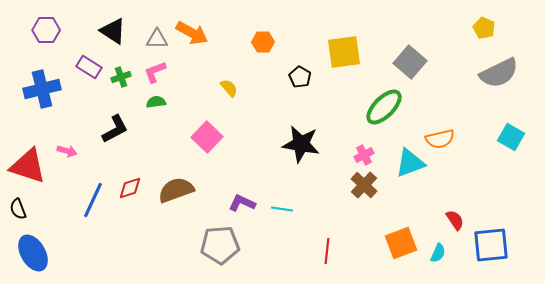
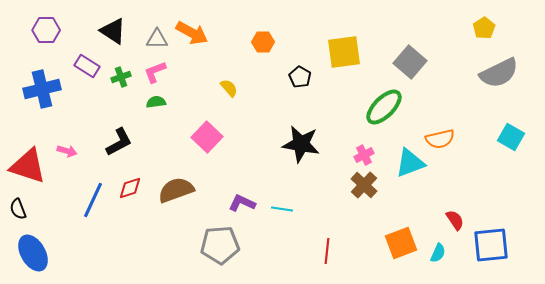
yellow pentagon: rotated 15 degrees clockwise
purple rectangle: moved 2 px left, 1 px up
black L-shape: moved 4 px right, 13 px down
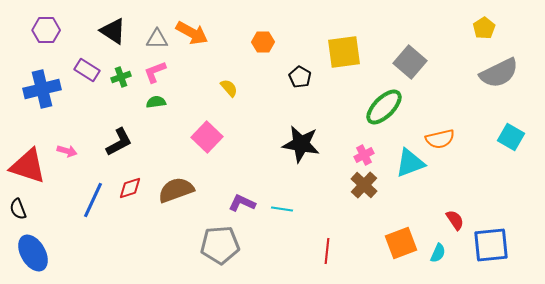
purple rectangle: moved 4 px down
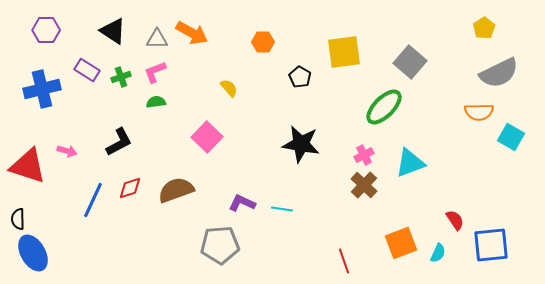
orange semicircle: moved 39 px right, 27 px up; rotated 12 degrees clockwise
black semicircle: moved 10 px down; rotated 20 degrees clockwise
red line: moved 17 px right, 10 px down; rotated 25 degrees counterclockwise
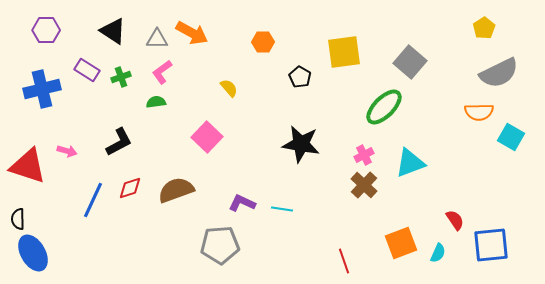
pink L-shape: moved 7 px right; rotated 15 degrees counterclockwise
